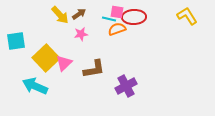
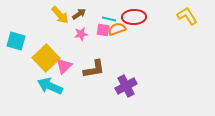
pink square: moved 14 px left, 18 px down
cyan square: rotated 24 degrees clockwise
pink triangle: moved 3 px down
cyan arrow: moved 15 px right
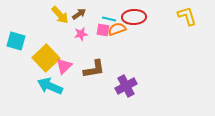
yellow L-shape: rotated 15 degrees clockwise
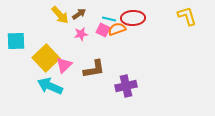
red ellipse: moved 1 px left, 1 px down
pink square: rotated 16 degrees clockwise
cyan square: rotated 18 degrees counterclockwise
pink triangle: moved 1 px up
purple cross: rotated 15 degrees clockwise
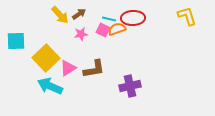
pink triangle: moved 4 px right, 3 px down; rotated 12 degrees clockwise
purple cross: moved 4 px right
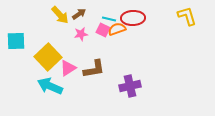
yellow square: moved 2 px right, 1 px up
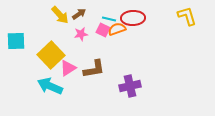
yellow square: moved 3 px right, 2 px up
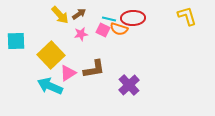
orange semicircle: moved 2 px right; rotated 144 degrees counterclockwise
pink triangle: moved 5 px down
purple cross: moved 1 px left, 1 px up; rotated 30 degrees counterclockwise
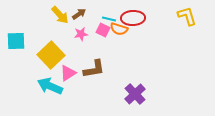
purple cross: moved 6 px right, 9 px down
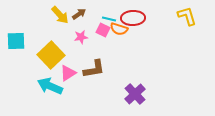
pink star: moved 3 px down
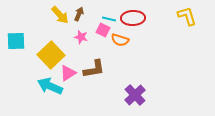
brown arrow: rotated 32 degrees counterclockwise
orange semicircle: moved 1 px right, 11 px down
pink star: rotated 24 degrees clockwise
purple cross: moved 1 px down
